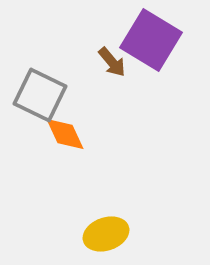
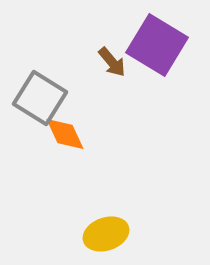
purple square: moved 6 px right, 5 px down
gray square: moved 3 px down; rotated 6 degrees clockwise
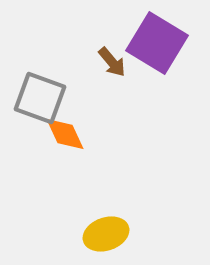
purple square: moved 2 px up
gray square: rotated 12 degrees counterclockwise
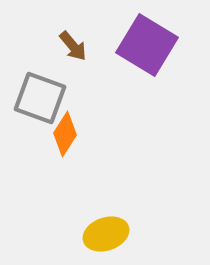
purple square: moved 10 px left, 2 px down
brown arrow: moved 39 px left, 16 px up
orange diamond: rotated 57 degrees clockwise
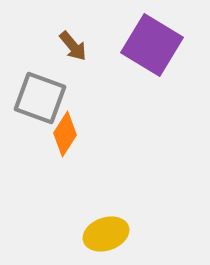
purple square: moved 5 px right
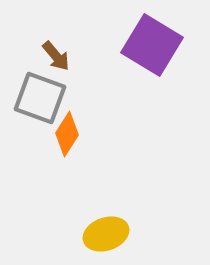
brown arrow: moved 17 px left, 10 px down
orange diamond: moved 2 px right
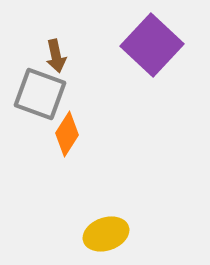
purple square: rotated 12 degrees clockwise
brown arrow: rotated 28 degrees clockwise
gray square: moved 4 px up
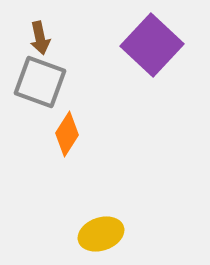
brown arrow: moved 16 px left, 18 px up
gray square: moved 12 px up
yellow ellipse: moved 5 px left
